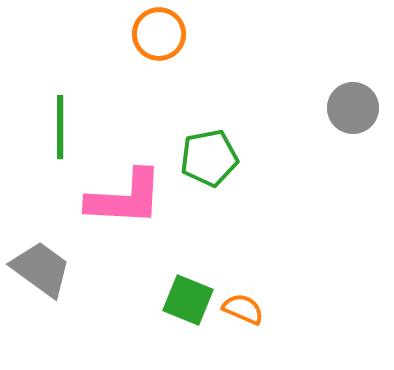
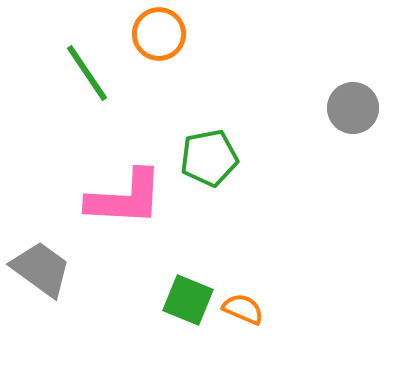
green line: moved 27 px right, 54 px up; rotated 34 degrees counterclockwise
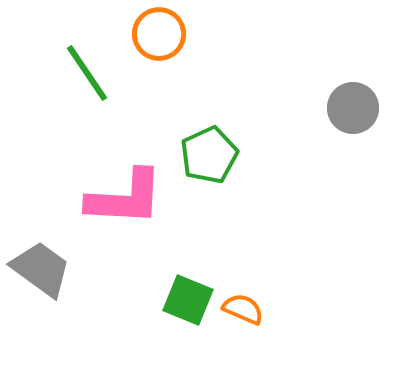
green pentagon: moved 3 px up; rotated 14 degrees counterclockwise
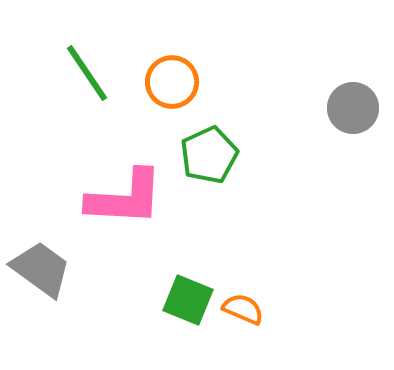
orange circle: moved 13 px right, 48 px down
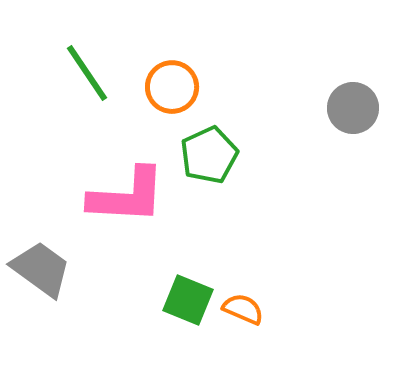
orange circle: moved 5 px down
pink L-shape: moved 2 px right, 2 px up
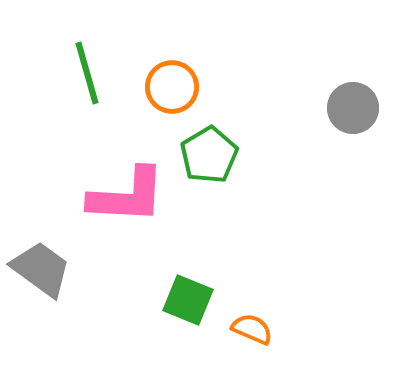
green line: rotated 18 degrees clockwise
green pentagon: rotated 6 degrees counterclockwise
orange semicircle: moved 9 px right, 20 px down
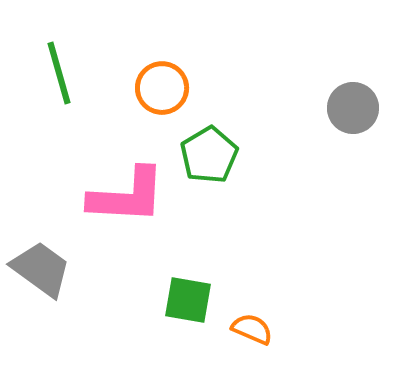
green line: moved 28 px left
orange circle: moved 10 px left, 1 px down
green square: rotated 12 degrees counterclockwise
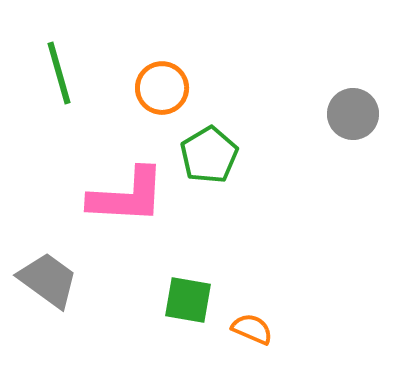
gray circle: moved 6 px down
gray trapezoid: moved 7 px right, 11 px down
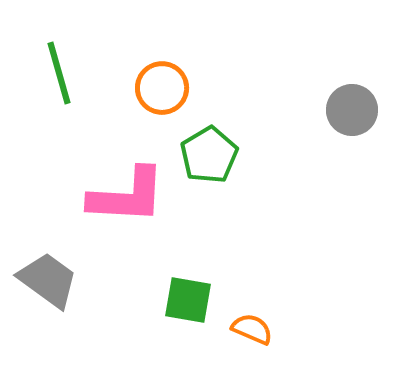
gray circle: moved 1 px left, 4 px up
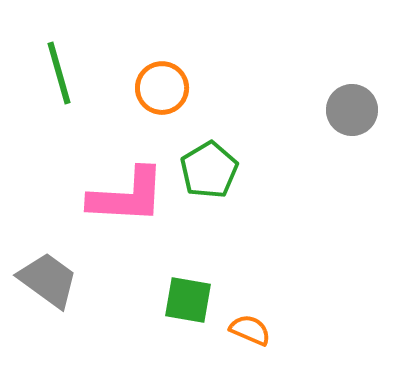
green pentagon: moved 15 px down
orange semicircle: moved 2 px left, 1 px down
